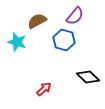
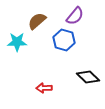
brown semicircle: rotated 12 degrees counterclockwise
cyan star: rotated 18 degrees counterclockwise
red arrow: moved 1 px up; rotated 140 degrees counterclockwise
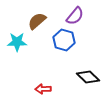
red arrow: moved 1 px left, 1 px down
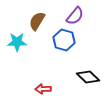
brown semicircle: rotated 18 degrees counterclockwise
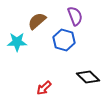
purple semicircle: rotated 60 degrees counterclockwise
brown semicircle: rotated 18 degrees clockwise
red arrow: moved 1 px right, 1 px up; rotated 42 degrees counterclockwise
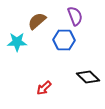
blue hexagon: rotated 15 degrees counterclockwise
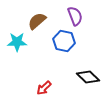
blue hexagon: moved 1 px down; rotated 10 degrees clockwise
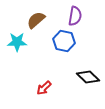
purple semicircle: rotated 30 degrees clockwise
brown semicircle: moved 1 px left, 1 px up
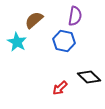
brown semicircle: moved 2 px left
cyan star: rotated 30 degrees clockwise
black diamond: moved 1 px right
red arrow: moved 16 px right
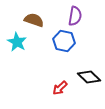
brown semicircle: rotated 60 degrees clockwise
